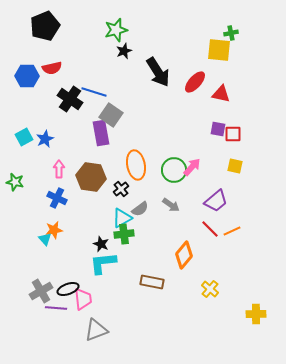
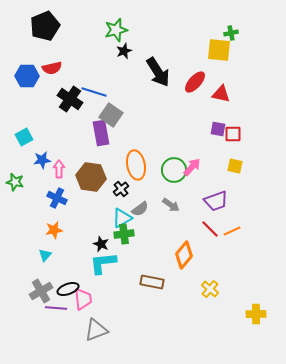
blue star at (45, 139): moved 3 px left, 21 px down; rotated 18 degrees clockwise
purple trapezoid at (216, 201): rotated 20 degrees clockwise
cyan triangle at (45, 239): moved 16 px down; rotated 24 degrees clockwise
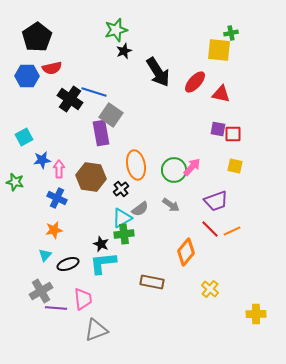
black pentagon at (45, 26): moved 8 px left, 11 px down; rotated 12 degrees counterclockwise
orange diamond at (184, 255): moved 2 px right, 3 px up
black ellipse at (68, 289): moved 25 px up
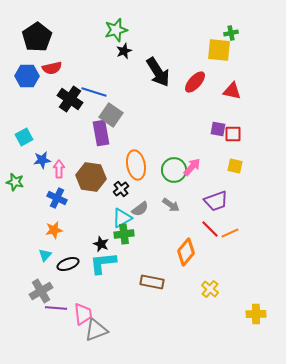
red triangle at (221, 94): moved 11 px right, 3 px up
orange line at (232, 231): moved 2 px left, 2 px down
pink trapezoid at (83, 299): moved 15 px down
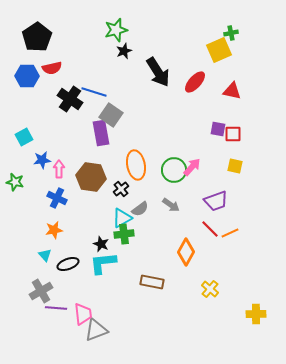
yellow square at (219, 50): rotated 30 degrees counterclockwise
orange diamond at (186, 252): rotated 12 degrees counterclockwise
cyan triangle at (45, 255): rotated 24 degrees counterclockwise
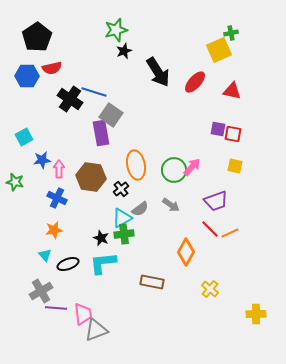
red square at (233, 134): rotated 12 degrees clockwise
black star at (101, 244): moved 6 px up
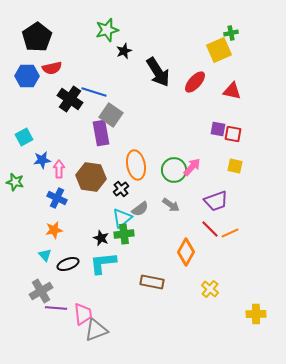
green star at (116, 30): moved 9 px left
cyan triangle at (122, 218): rotated 10 degrees counterclockwise
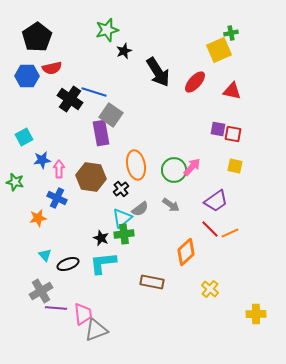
purple trapezoid at (216, 201): rotated 15 degrees counterclockwise
orange star at (54, 230): moved 16 px left, 12 px up
orange diamond at (186, 252): rotated 20 degrees clockwise
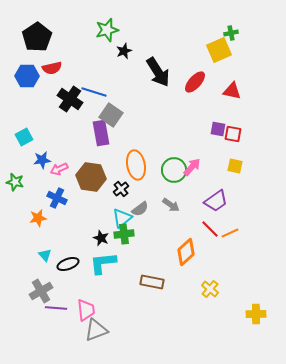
pink arrow at (59, 169): rotated 114 degrees counterclockwise
pink trapezoid at (83, 314): moved 3 px right, 4 px up
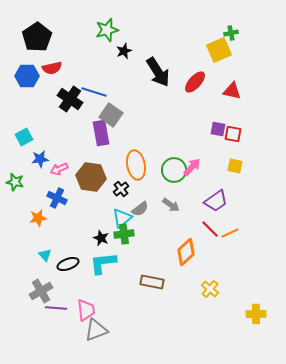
blue star at (42, 160): moved 2 px left, 1 px up
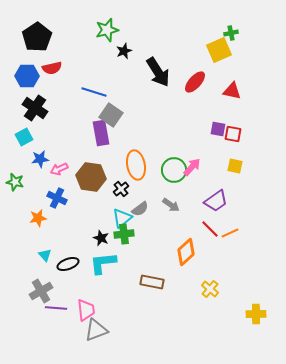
black cross at (70, 99): moved 35 px left, 9 px down
